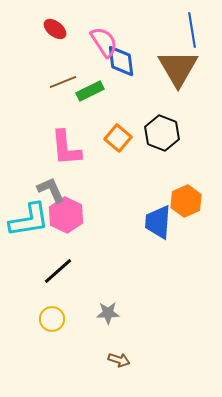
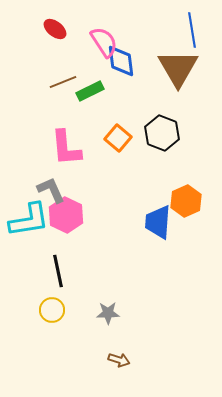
black line: rotated 60 degrees counterclockwise
yellow circle: moved 9 px up
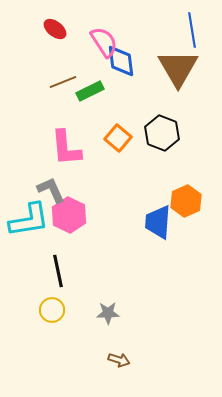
pink hexagon: moved 3 px right
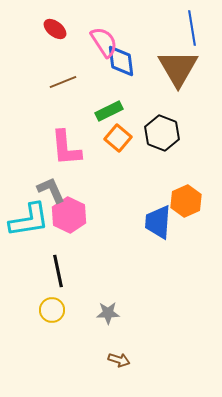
blue line: moved 2 px up
green rectangle: moved 19 px right, 20 px down
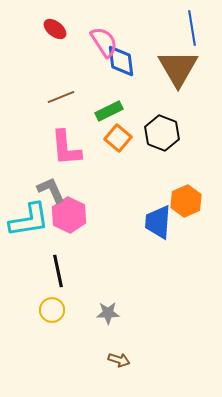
brown line: moved 2 px left, 15 px down
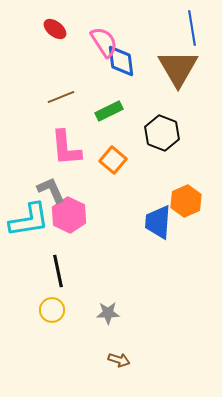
orange square: moved 5 px left, 22 px down
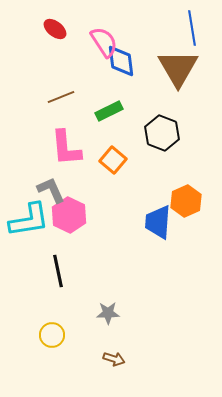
yellow circle: moved 25 px down
brown arrow: moved 5 px left, 1 px up
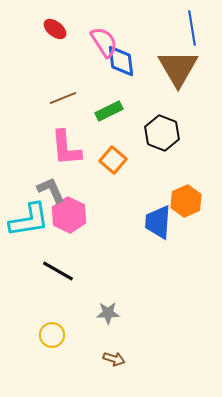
brown line: moved 2 px right, 1 px down
black line: rotated 48 degrees counterclockwise
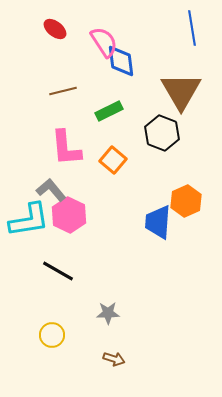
brown triangle: moved 3 px right, 23 px down
brown line: moved 7 px up; rotated 8 degrees clockwise
gray L-shape: rotated 16 degrees counterclockwise
